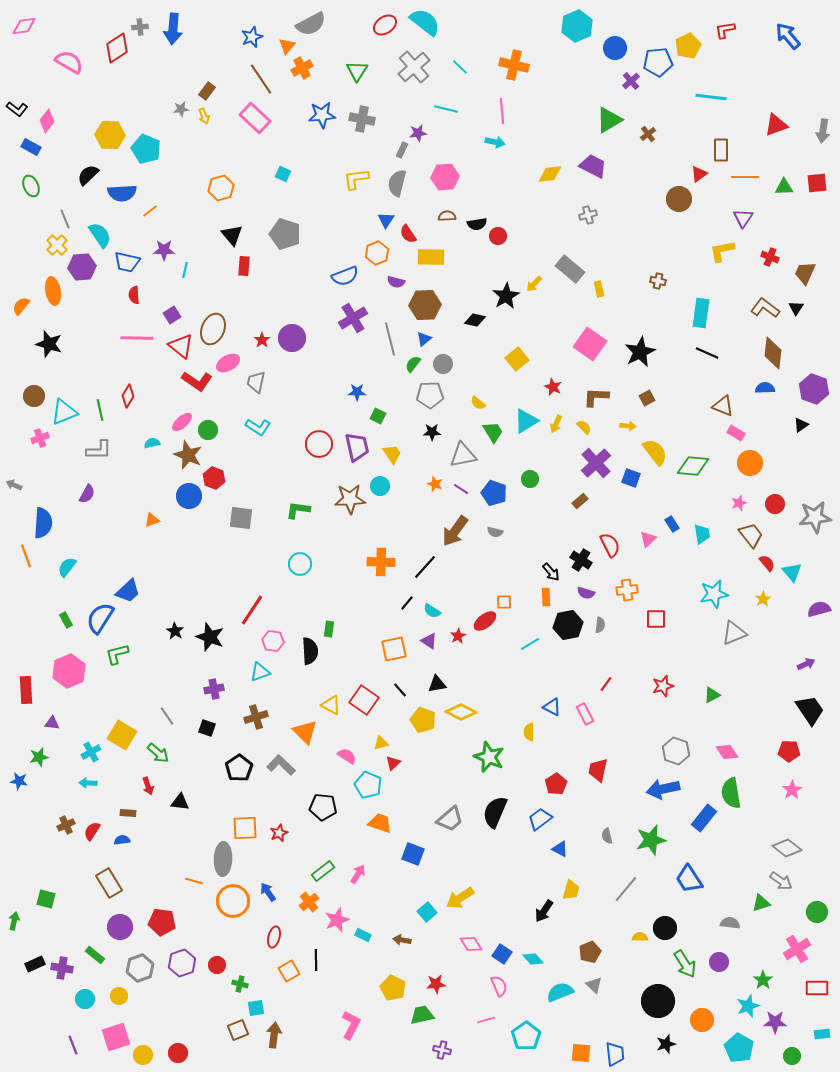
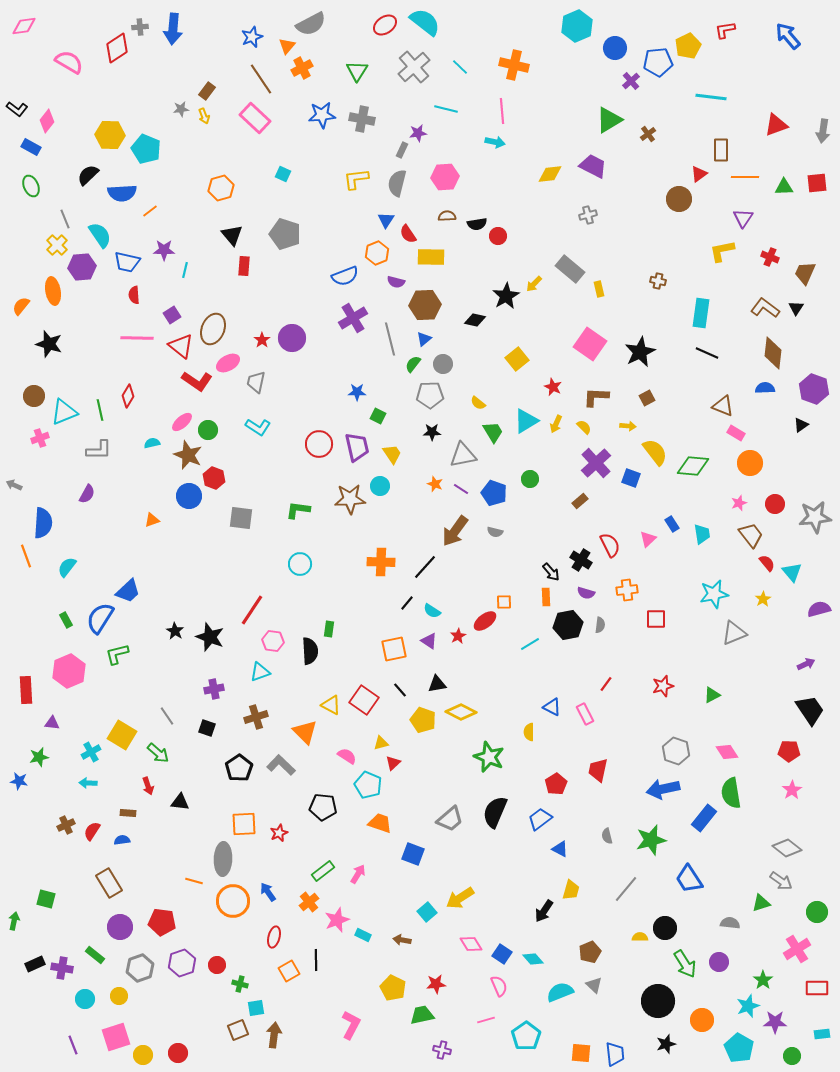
orange square at (245, 828): moved 1 px left, 4 px up
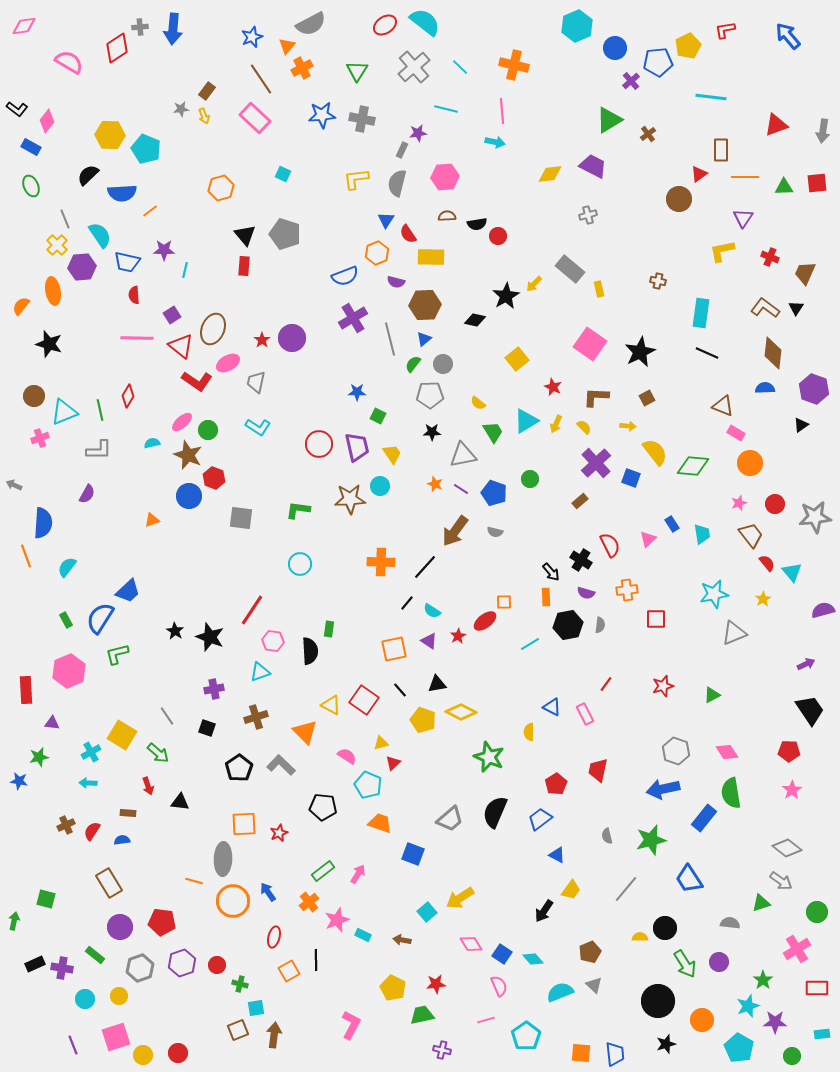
black triangle at (232, 235): moved 13 px right
purple semicircle at (819, 609): moved 4 px right, 1 px down
blue triangle at (560, 849): moved 3 px left, 6 px down
yellow trapezoid at (571, 890): rotated 20 degrees clockwise
